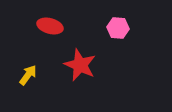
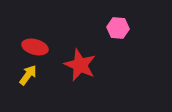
red ellipse: moved 15 px left, 21 px down
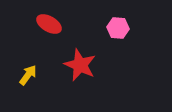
red ellipse: moved 14 px right, 23 px up; rotated 15 degrees clockwise
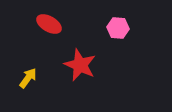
yellow arrow: moved 3 px down
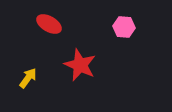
pink hexagon: moved 6 px right, 1 px up
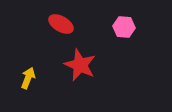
red ellipse: moved 12 px right
yellow arrow: rotated 15 degrees counterclockwise
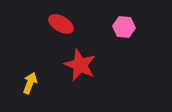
yellow arrow: moved 2 px right, 5 px down
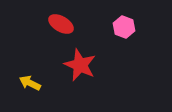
pink hexagon: rotated 15 degrees clockwise
yellow arrow: rotated 85 degrees counterclockwise
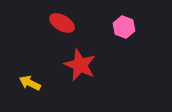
red ellipse: moved 1 px right, 1 px up
